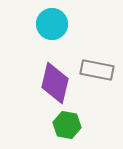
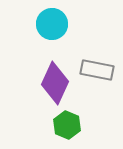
purple diamond: rotated 12 degrees clockwise
green hexagon: rotated 12 degrees clockwise
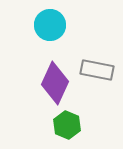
cyan circle: moved 2 px left, 1 px down
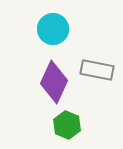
cyan circle: moved 3 px right, 4 px down
purple diamond: moved 1 px left, 1 px up
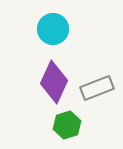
gray rectangle: moved 18 px down; rotated 32 degrees counterclockwise
green hexagon: rotated 20 degrees clockwise
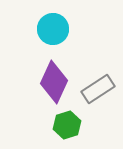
gray rectangle: moved 1 px right, 1 px down; rotated 12 degrees counterclockwise
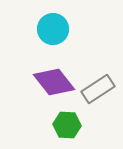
purple diamond: rotated 63 degrees counterclockwise
green hexagon: rotated 20 degrees clockwise
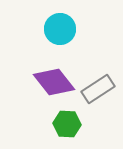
cyan circle: moved 7 px right
green hexagon: moved 1 px up
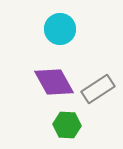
purple diamond: rotated 9 degrees clockwise
green hexagon: moved 1 px down
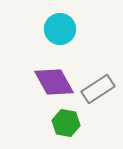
green hexagon: moved 1 px left, 2 px up; rotated 8 degrees clockwise
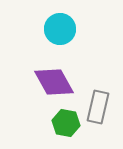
gray rectangle: moved 18 px down; rotated 44 degrees counterclockwise
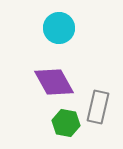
cyan circle: moved 1 px left, 1 px up
